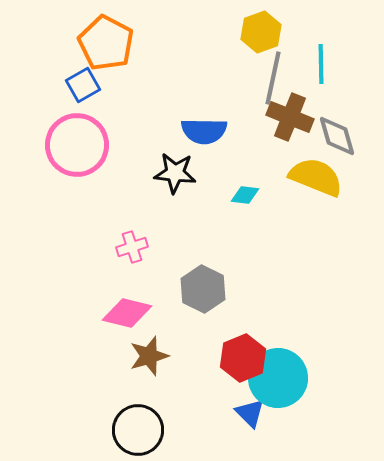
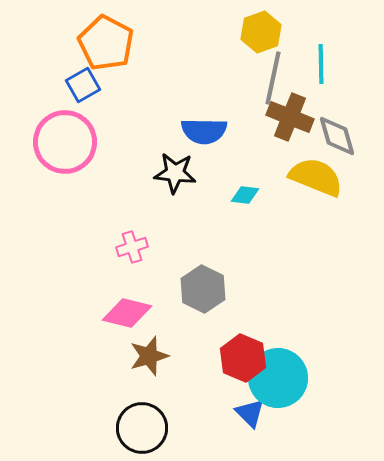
pink circle: moved 12 px left, 3 px up
red hexagon: rotated 15 degrees counterclockwise
black circle: moved 4 px right, 2 px up
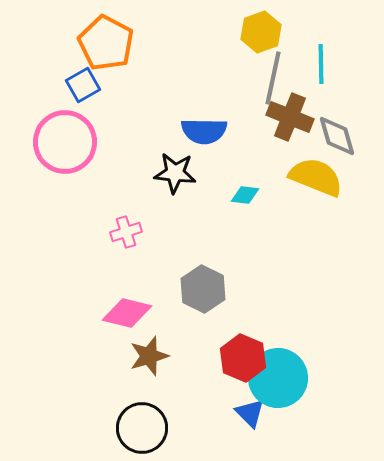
pink cross: moved 6 px left, 15 px up
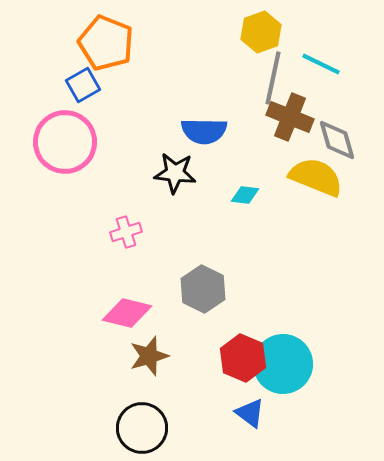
orange pentagon: rotated 6 degrees counterclockwise
cyan line: rotated 63 degrees counterclockwise
gray diamond: moved 4 px down
cyan circle: moved 5 px right, 14 px up
blue triangle: rotated 8 degrees counterclockwise
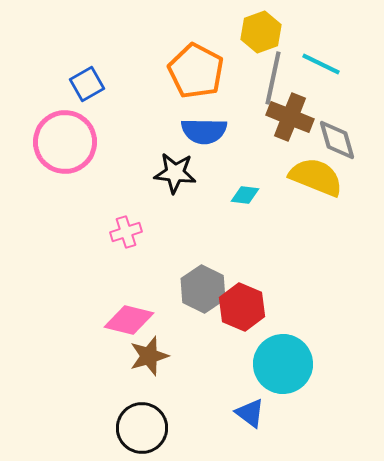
orange pentagon: moved 90 px right, 28 px down; rotated 6 degrees clockwise
blue square: moved 4 px right, 1 px up
pink diamond: moved 2 px right, 7 px down
red hexagon: moved 1 px left, 51 px up
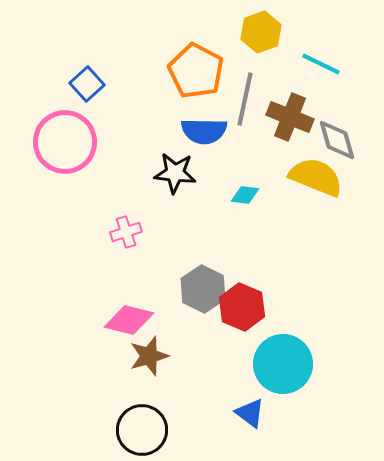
gray line: moved 28 px left, 21 px down
blue square: rotated 12 degrees counterclockwise
black circle: moved 2 px down
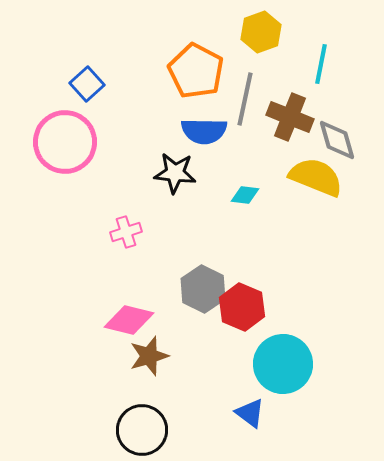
cyan line: rotated 75 degrees clockwise
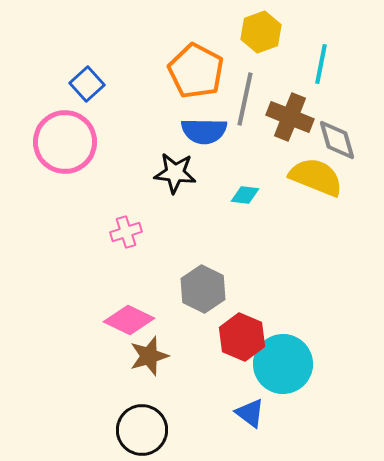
red hexagon: moved 30 px down
pink diamond: rotated 12 degrees clockwise
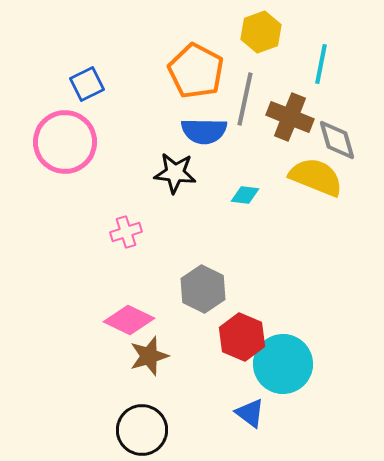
blue square: rotated 16 degrees clockwise
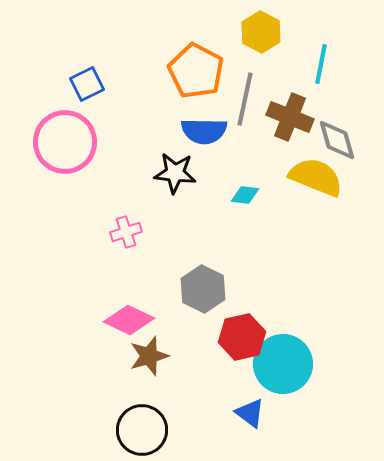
yellow hexagon: rotated 12 degrees counterclockwise
red hexagon: rotated 24 degrees clockwise
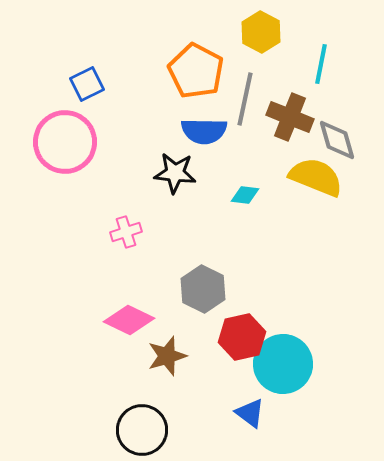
brown star: moved 18 px right
